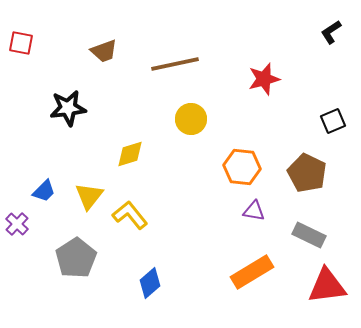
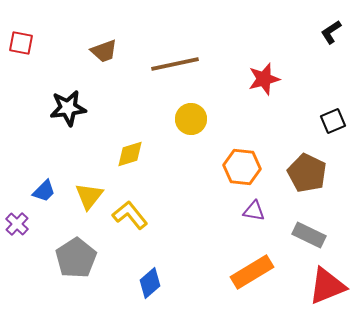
red triangle: rotated 15 degrees counterclockwise
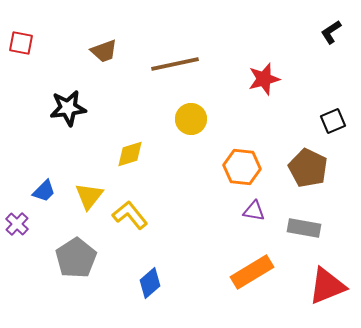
brown pentagon: moved 1 px right, 5 px up
gray rectangle: moved 5 px left, 7 px up; rotated 16 degrees counterclockwise
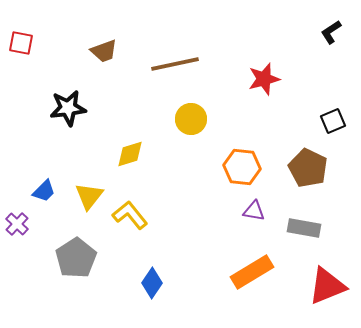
blue diamond: moved 2 px right; rotated 16 degrees counterclockwise
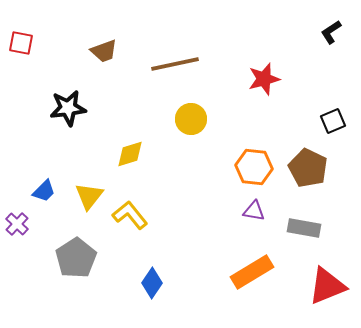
orange hexagon: moved 12 px right
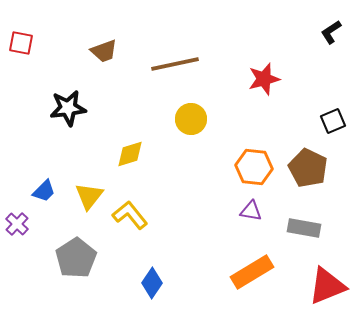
purple triangle: moved 3 px left
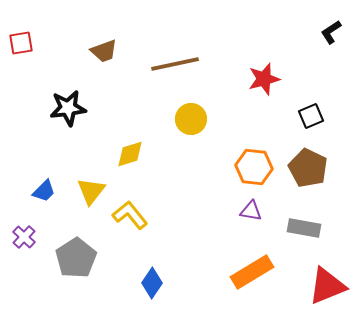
red square: rotated 20 degrees counterclockwise
black square: moved 22 px left, 5 px up
yellow triangle: moved 2 px right, 5 px up
purple cross: moved 7 px right, 13 px down
